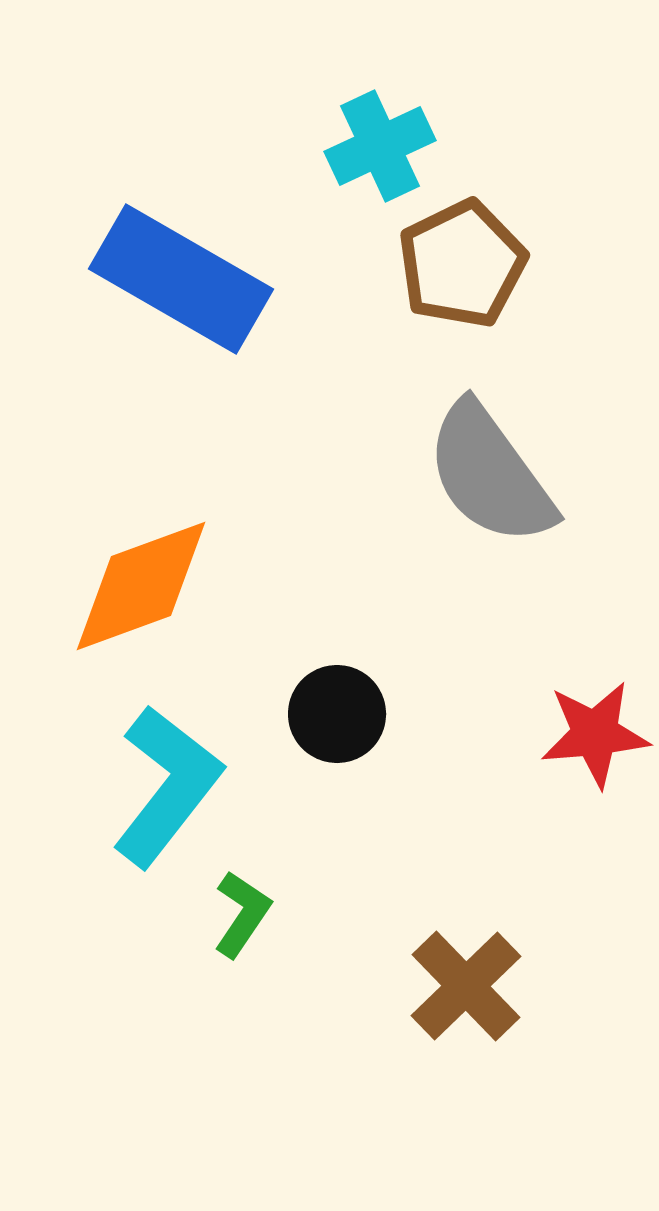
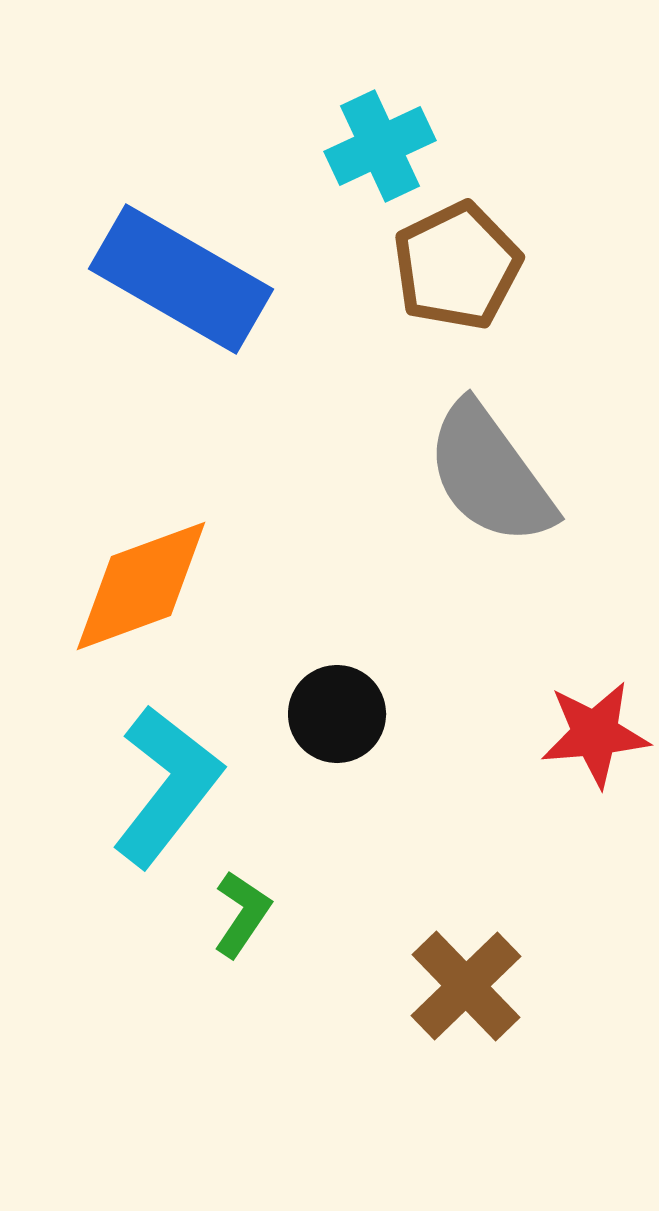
brown pentagon: moved 5 px left, 2 px down
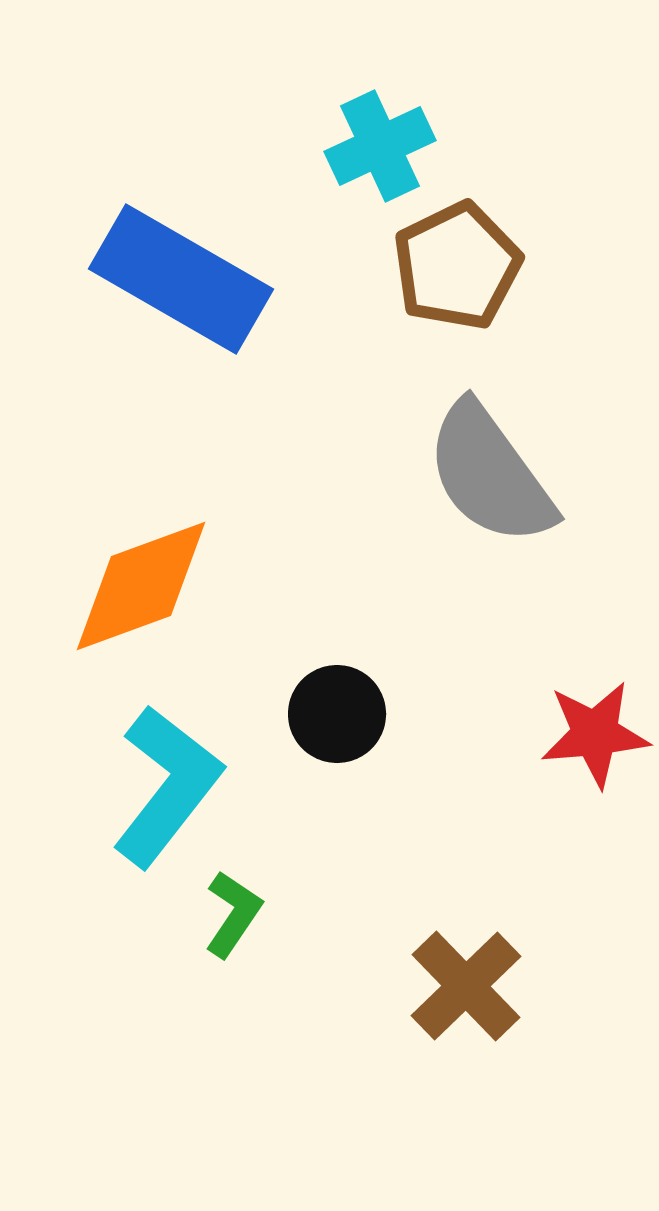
green L-shape: moved 9 px left
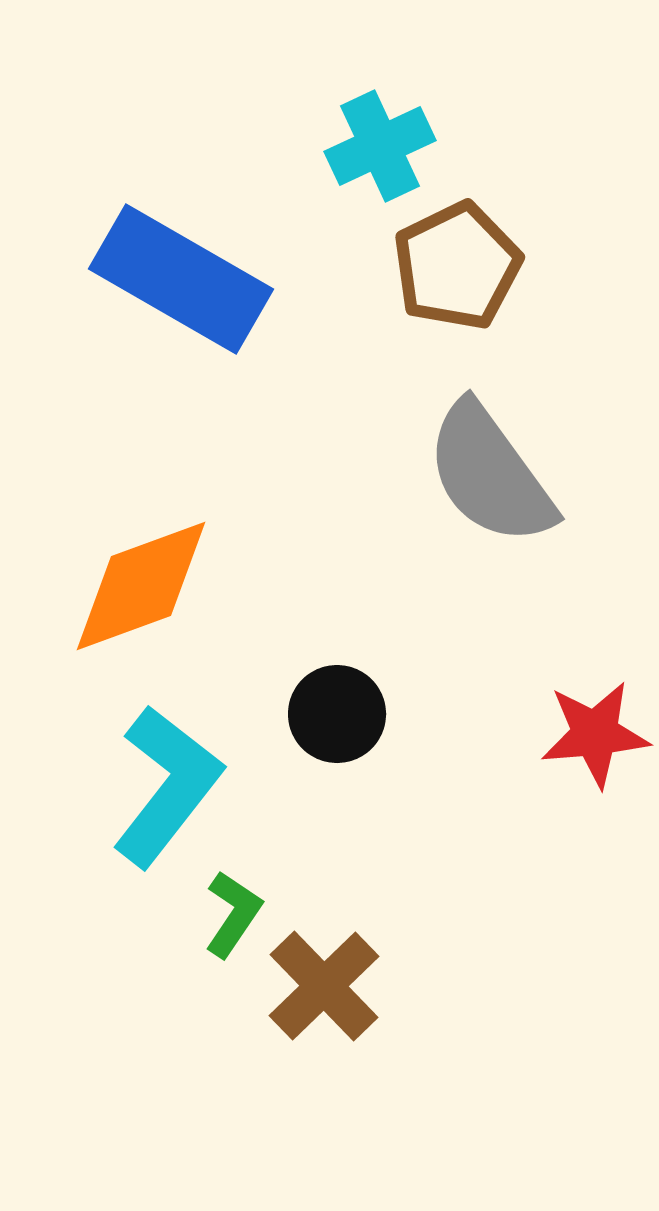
brown cross: moved 142 px left
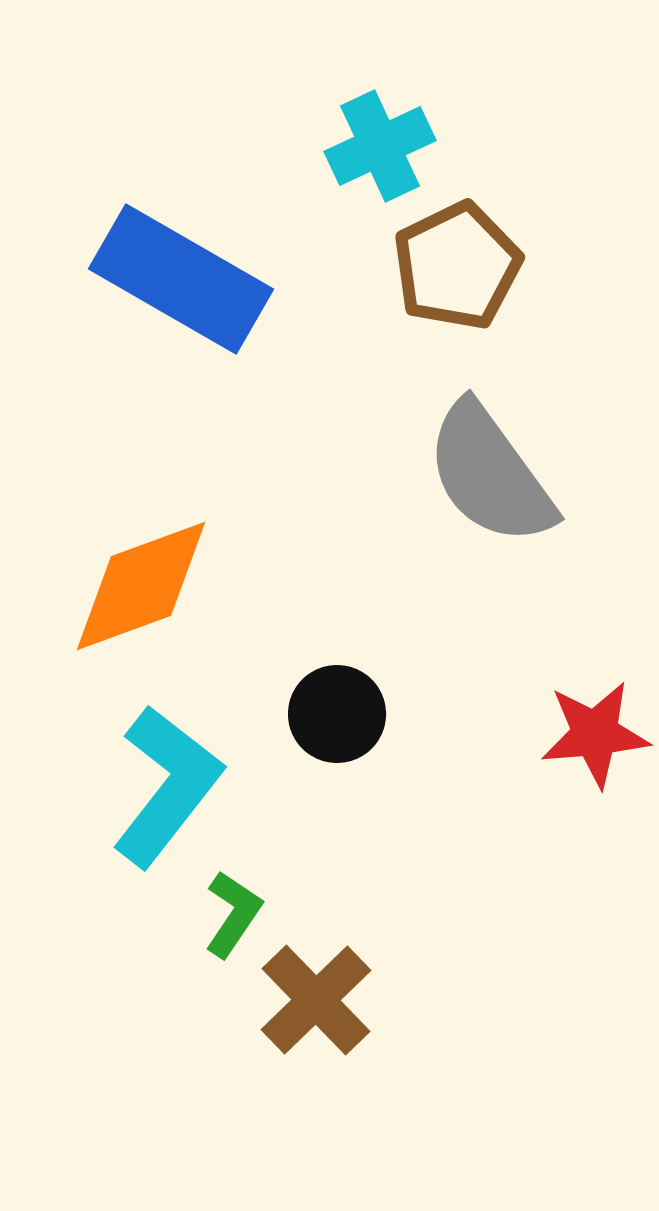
brown cross: moved 8 px left, 14 px down
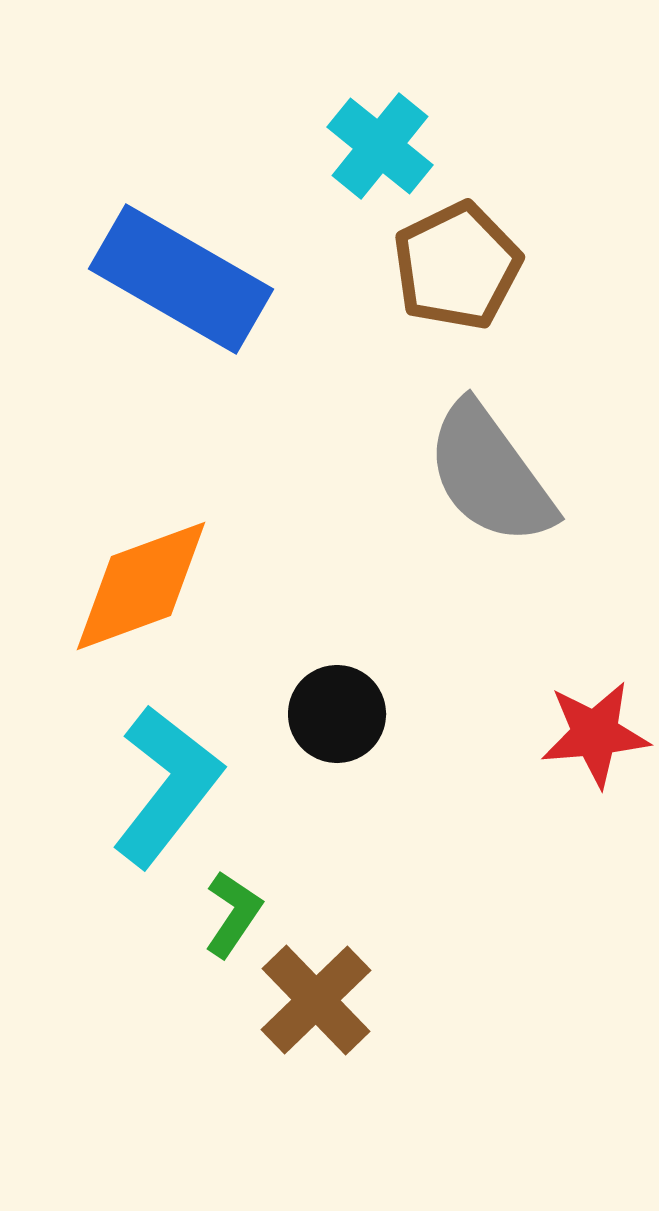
cyan cross: rotated 26 degrees counterclockwise
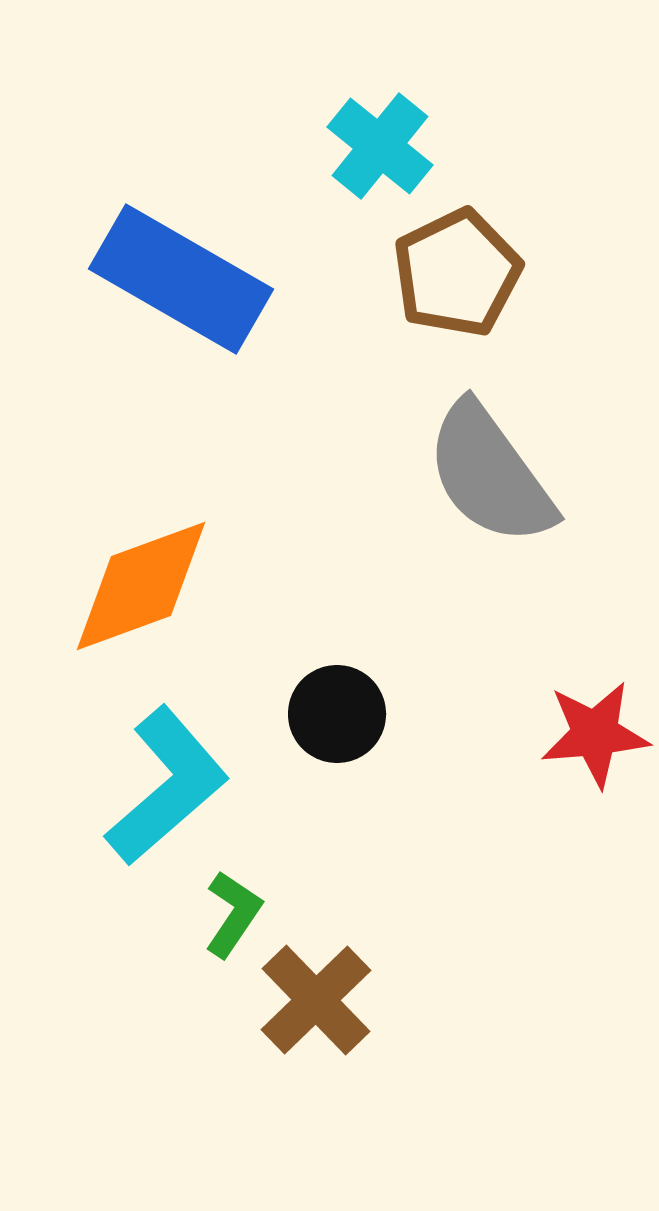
brown pentagon: moved 7 px down
cyan L-shape: rotated 11 degrees clockwise
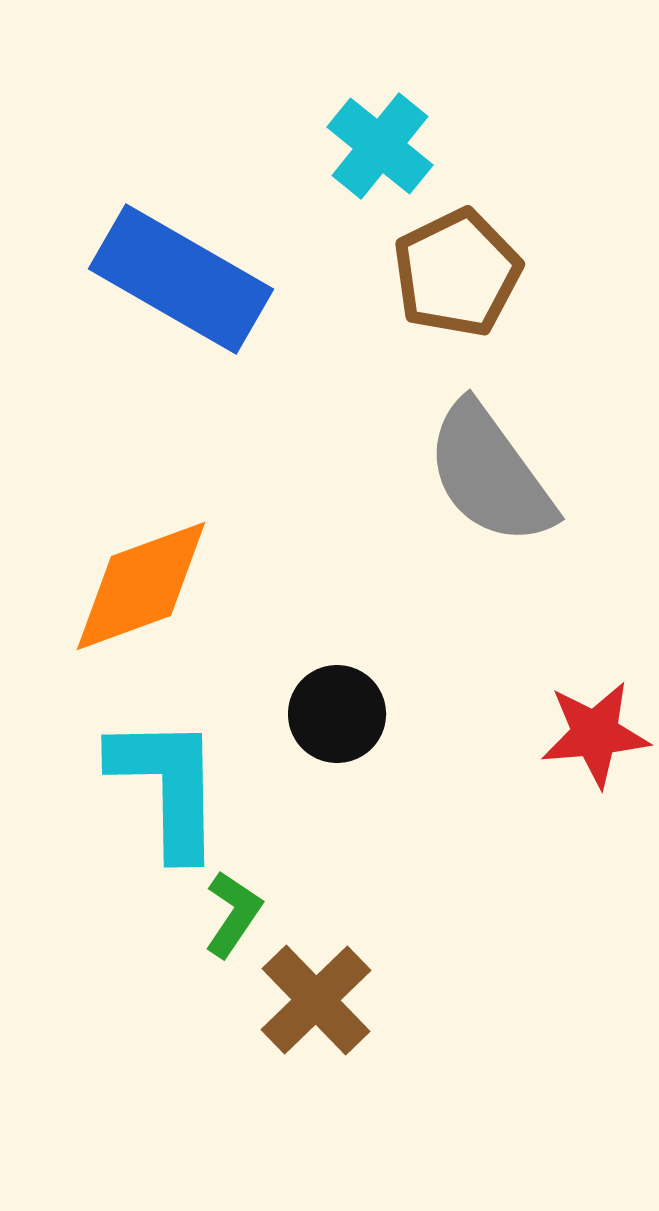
cyan L-shape: rotated 50 degrees counterclockwise
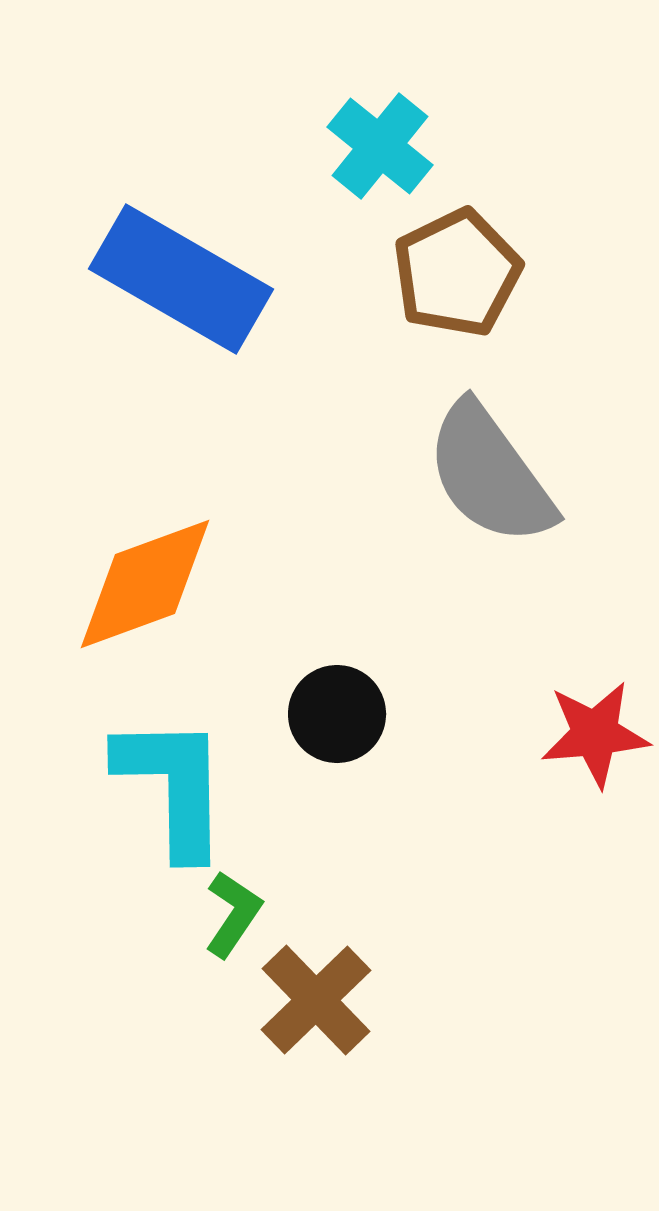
orange diamond: moved 4 px right, 2 px up
cyan L-shape: moved 6 px right
